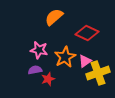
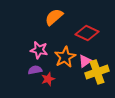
yellow cross: moved 1 px left, 1 px up
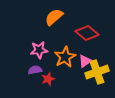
red diamond: rotated 15 degrees clockwise
pink star: rotated 18 degrees counterclockwise
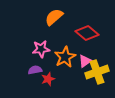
pink star: moved 2 px right, 1 px up
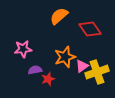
orange semicircle: moved 5 px right, 1 px up
red diamond: moved 3 px right, 4 px up; rotated 15 degrees clockwise
pink star: moved 18 px left
orange star: rotated 10 degrees clockwise
pink triangle: moved 3 px left, 5 px down
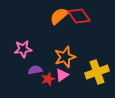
red diamond: moved 11 px left, 13 px up
pink triangle: moved 20 px left, 9 px down
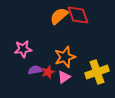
red diamond: moved 1 px left, 1 px up; rotated 15 degrees clockwise
pink triangle: moved 2 px right, 2 px down
red star: moved 7 px up
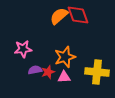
yellow cross: rotated 25 degrees clockwise
pink triangle: rotated 32 degrees clockwise
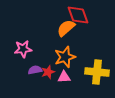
orange semicircle: moved 7 px right, 12 px down
